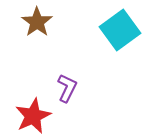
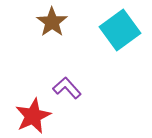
brown star: moved 15 px right
purple L-shape: rotated 68 degrees counterclockwise
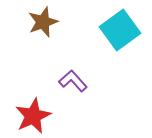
brown star: moved 9 px left; rotated 16 degrees clockwise
purple L-shape: moved 6 px right, 7 px up
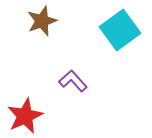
brown star: moved 1 px left, 1 px up
red star: moved 8 px left
